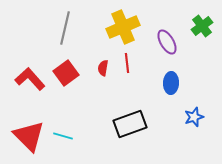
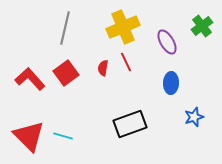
red line: moved 1 px left, 1 px up; rotated 18 degrees counterclockwise
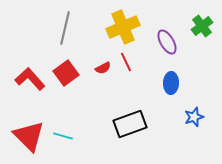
red semicircle: rotated 126 degrees counterclockwise
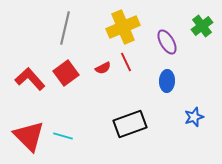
blue ellipse: moved 4 px left, 2 px up
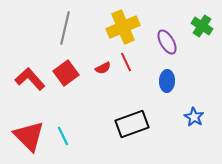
green cross: rotated 20 degrees counterclockwise
blue star: rotated 24 degrees counterclockwise
black rectangle: moved 2 px right
cyan line: rotated 48 degrees clockwise
